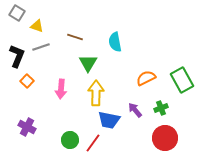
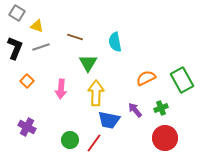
black L-shape: moved 2 px left, 8 px up
red line: moved 1 px right
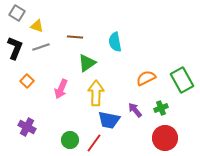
brown line: rotated 14 degrees counterclockwise
green triangle: moved 1 px left; rotated 24 degrees clockwise
pink arrow: rotated 18 degrees clockwise
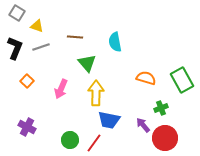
green triangle: rotated 36 degrees counterclockwise
orange semicircle: rotated 42 degrees clockwise
purple arrow: moved 8 px right, 15 px down
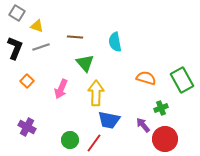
green triangle: moved 2 px left
red circle: moved 1 px down
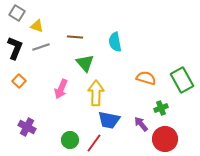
orange square: moved 8 px left
purple arrow: moved 2 px left, 1 px up
